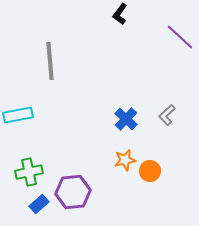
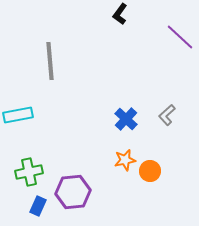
blue rectangle: moved 1 px left, 2 px down; rotated 24 degrees counterclockwise
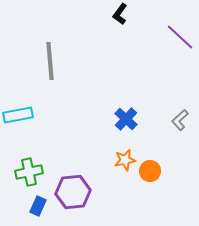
gray L-shape: moved 13 px right, 5 px down
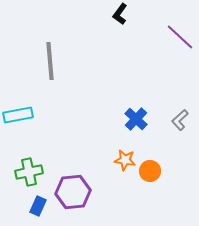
blue cross: moved 10 px right
orange star: rotated 20 degrees clockwise
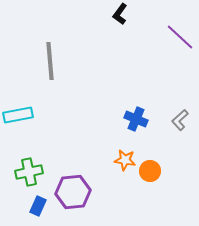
blue cross: rotated 20 degrees counterclockwise
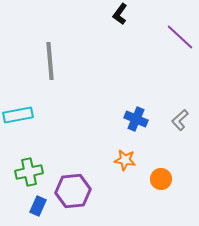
orange circle: moved 11 px right, 8 px down
purple hexagon: moved 1 px up
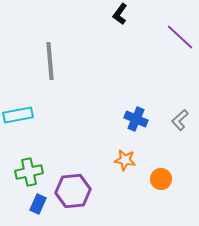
blue rectangle: moved 2 px up
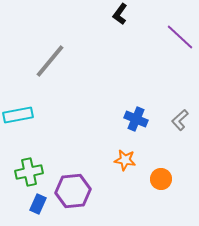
gray line: rotated 45 degrees clockwise
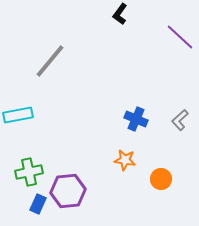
purple hexagon: moved 5 px left
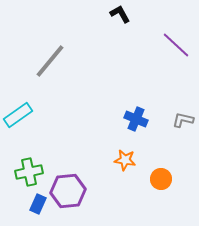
black L-shape: rotated 115 degrees clockwise
purple line: moved 4 px left, 8 px down
cyan rectangle: rotated 24 degrees counterclockwise
gray L-shape: moved 3 px right; rotated 55 degrees clockwise
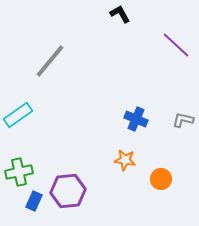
green cross: moved 10 px left
blue rectangle: moved 4 px left, 3 px up
